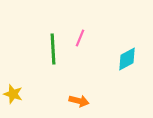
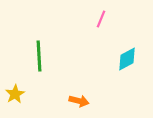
pink line: moved 21 px right, 19 px up
green line: moved 14 px left, 7 px down
yellow star: moved 2 px right; rotated 24 degrees clockwise
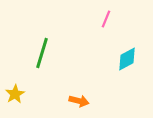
pink line: moved 5 px right
green line: moved 3 px right, 3 px up; rotated 20 degrees clockwise
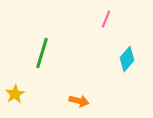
cyan diamond: rotated 20 degrees counterclockwise
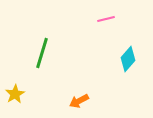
pink line: rotated 54 degrees clockwise
cyan diamond: moved 1 px right
orange arrow: rotated 138 degrees clockwise
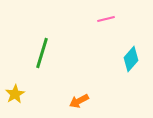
cyan diamond: moved 3 px right
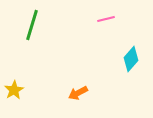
green line: moved 10 px left, 28 px up
yellow star: moved 1 px left, 4 px up
orange arrow: moved 1 px left, 8 px up
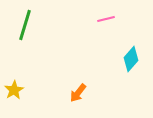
green line: moved 7 px left
orange arrow: rotated 24 degrees counterclockwise
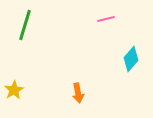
orange arrow: rotated 48 degrees counterclockwise
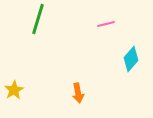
pink line: moved 5 px down
green line: moved 13 px right, 6 px up
